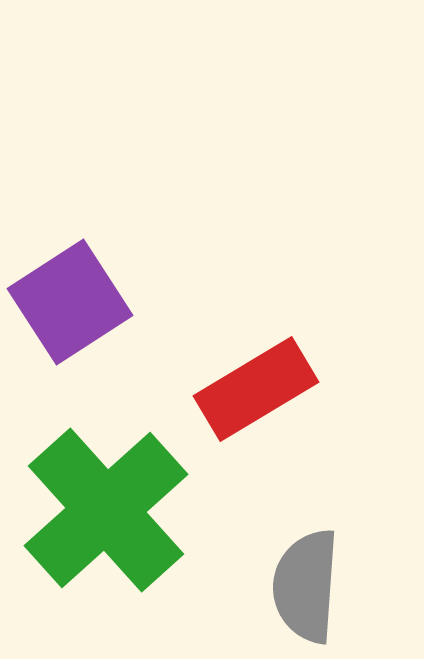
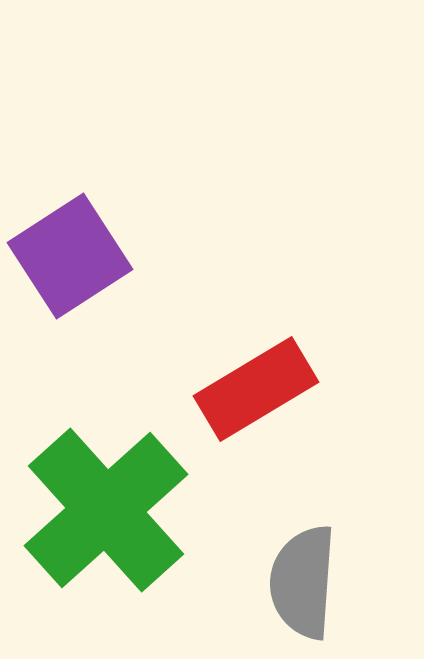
purple square: moved 46 px up
gray semicircle: moved 3 px left, 4 px up
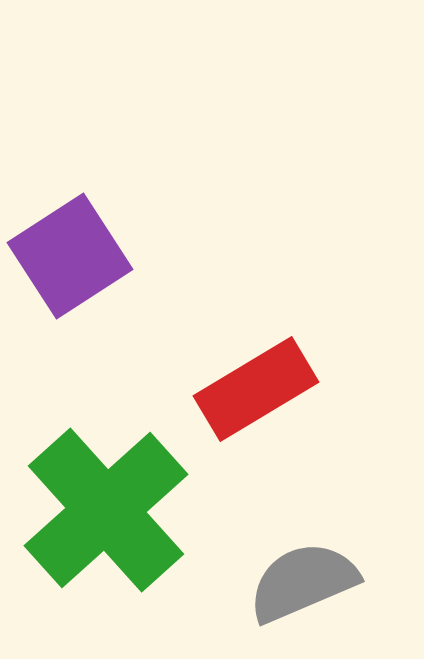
gray semicircle: rotated 63 degrees clockwise
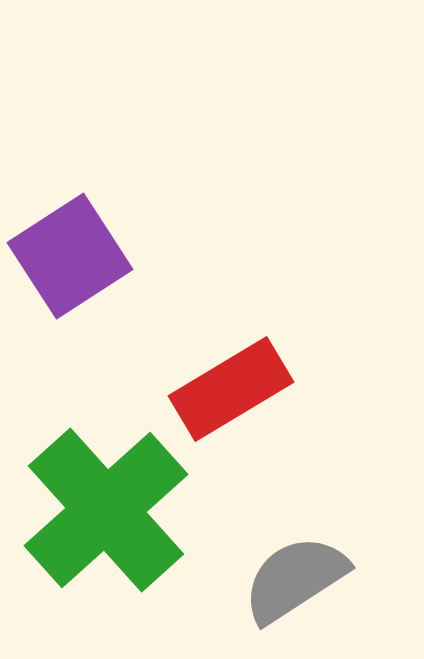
red rectangle: moved 25 px left
gray semicircle: moved 8 px left, 3 px up; rotated 10 degrees counterclockwise
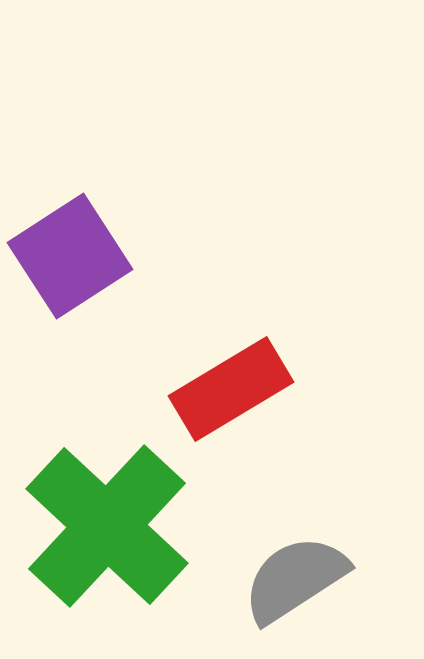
green cross: moved 1 px right, 16 px down; rotated 5 degrees counterclockwise
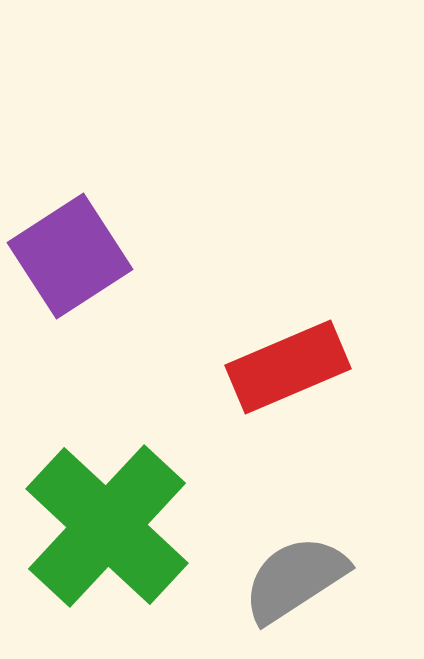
red rectangle: moved 57 px right, 22 px up; rotated 8 degrees clockwise
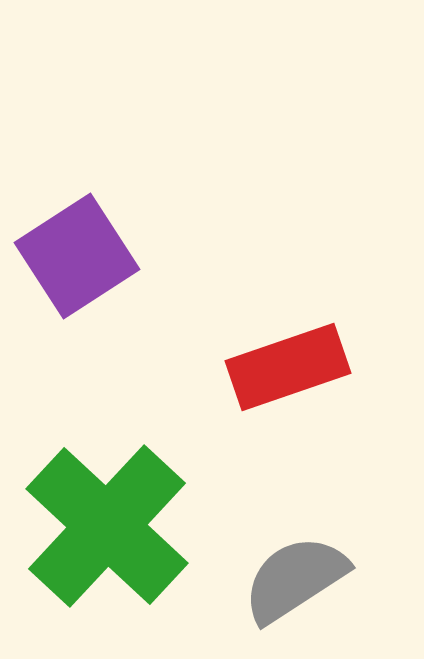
purple square: moved 7 px right
red rectangle: rotated 4 degrees clockwise
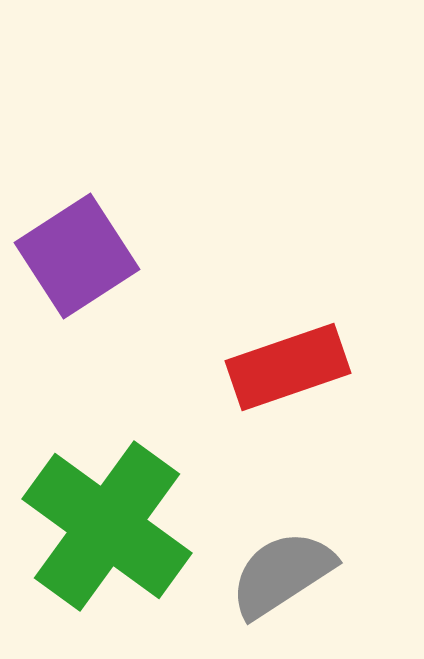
green cross: rotated 7 degrees counterclockwise
gray semicircle: moved 13 px left, 5 px up
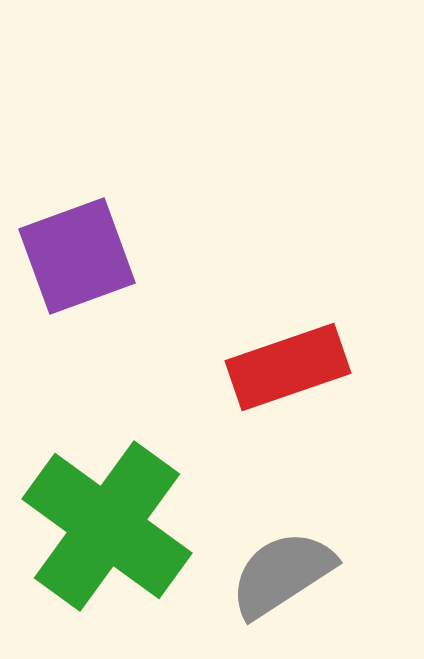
purple square: rotated 13 degrees clockwise
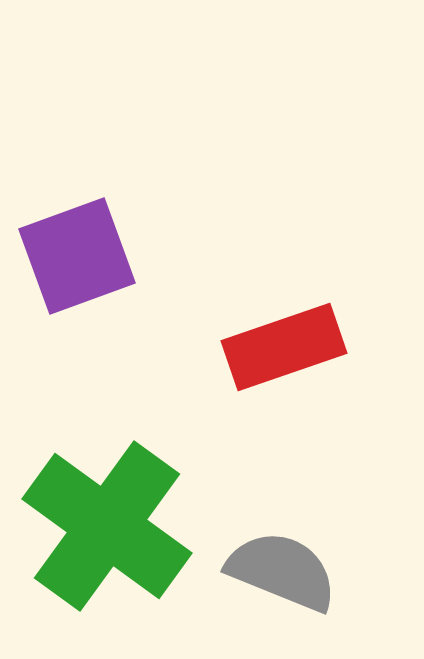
red rectangle: moved 4 px left, 20 px up
gray semicircle: moved 3 px up; rotated 55 degrees clockwise
